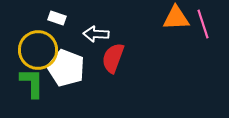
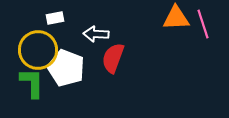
white rectangle: moved 2 px left; rotated 30 degrees counterclockwise
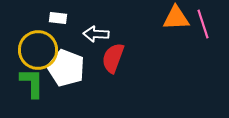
white rectangle: moved 3 px right; rotated 18 degrees clockwise
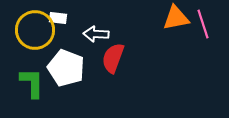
orange triangle: rotated 8 degrees counterclockwise
yellow circle: moved 3 px left, 20 px up
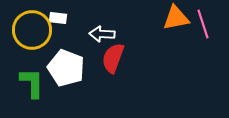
yellow circle: moved 3 px left
white arrow: moved 6 px right
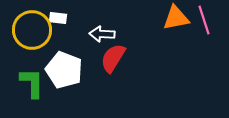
pink line: moved 1 px right, 4 px up
red semicircle: rotated 12 degrees clockwise
white pentagon: moved 2 px left, 2 px down
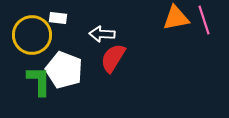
yellow circle: moved 5 px down
green L-shape: moved 7 px right, 2 px up
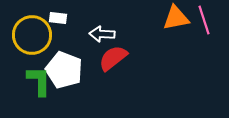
red semicircle: rotated 20 degrees clockwise
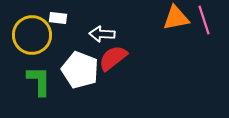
white pentagon: moved 16 px right
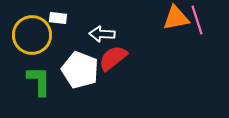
pink line: moved 7 px left
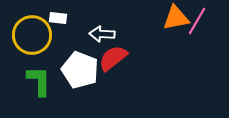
pink line: moved 1 px down; rotated 48 degrees clockwise
